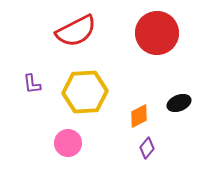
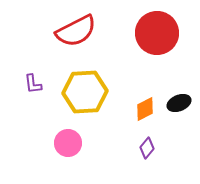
purple L-shape: moved 1 px right
orange diamond: moved 6 px right, 7 px up
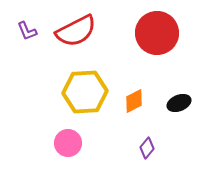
purple L-shape: moved 6 px left, 53 px up; rotated 15 degrees counterclockwise
orange diamond: moved 11 px left, 8 px up
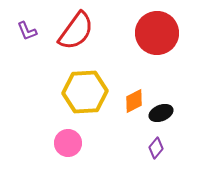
red semicircle: rotated 27 degrees counterclockwise
black ellipse: moved 18 px left, 10 px down
purple diamond: moved 9 px right
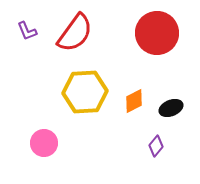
red semicircle: moved 1 px left, 2 px down
black ellipse: moved 10 px right, 5 px up
pink circle: moved 24 px left
purple diamond: moved 2 px up
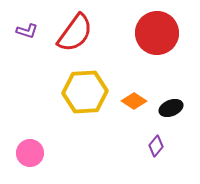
purple L-shape: rotated 50 degrees counterclockwise
orange diamond: rotated 60 degrees clockwise
pink circle: moved 14 px left, 10 px down
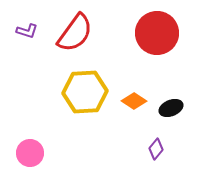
purple diamond: moved 3 px down
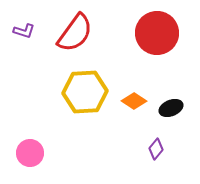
purple L-shape: moved 3 px left
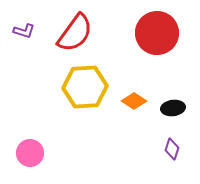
yellow hexagon: moved 5 px up
black ellipse: moved 2 px right; rotated 15 degrees clockwise
purple diamond: moved 16 px right; rotated 20 degrees counterclockwise
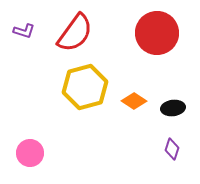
yellow hexagon: rotated 12 degrees counterclockwise
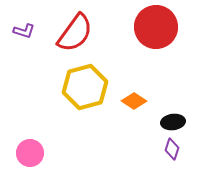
red circle: moved 1 px left, 6 px up
black ellipse: moved 14 px down
